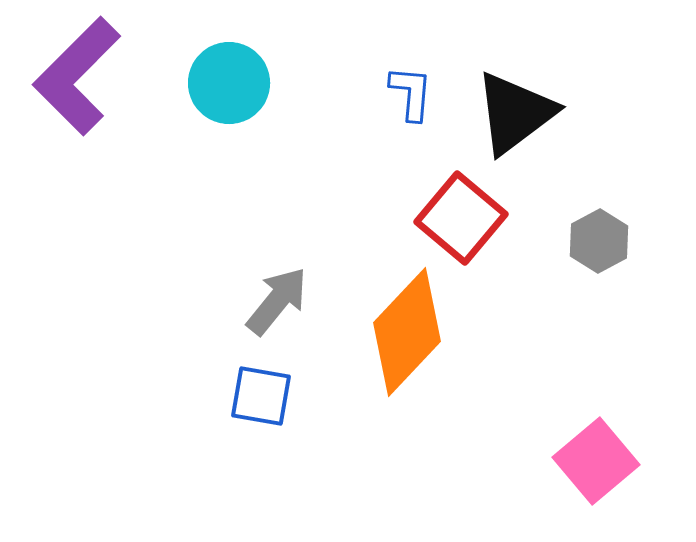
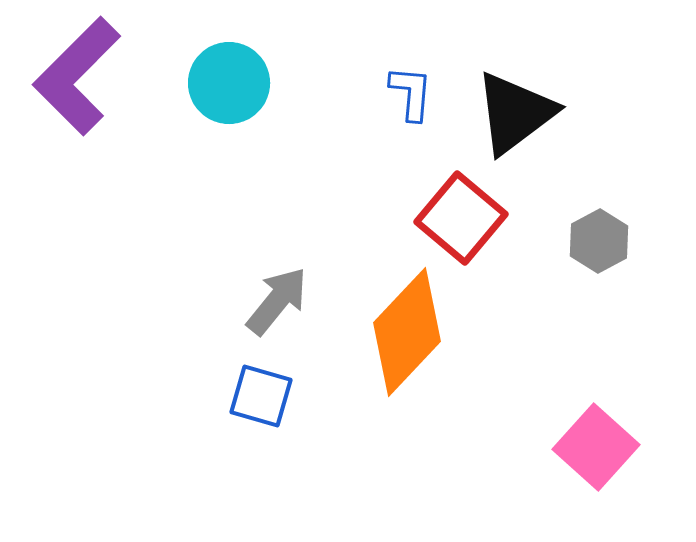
blue square: rotated 6 degrees clockwise
pink square: moved 14 px up; rotated 8 degrees counterclockwise
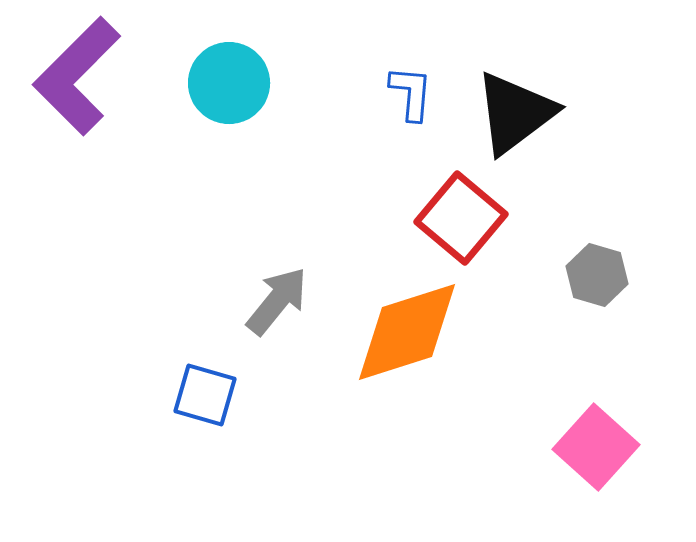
gray hexagon: moved 2 px left, 34 px down; rotated 16 degrees counterclockwise
orange diamond: rotated 29 degrees clockwise
blue square: moved 56 px left, 1 px up
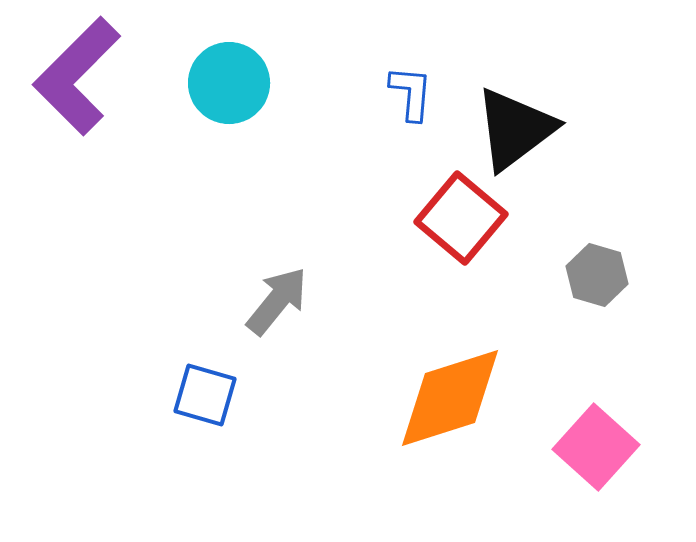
black triangle: moved 16 px down
orange diamond: moved 43 px right, 66 px down
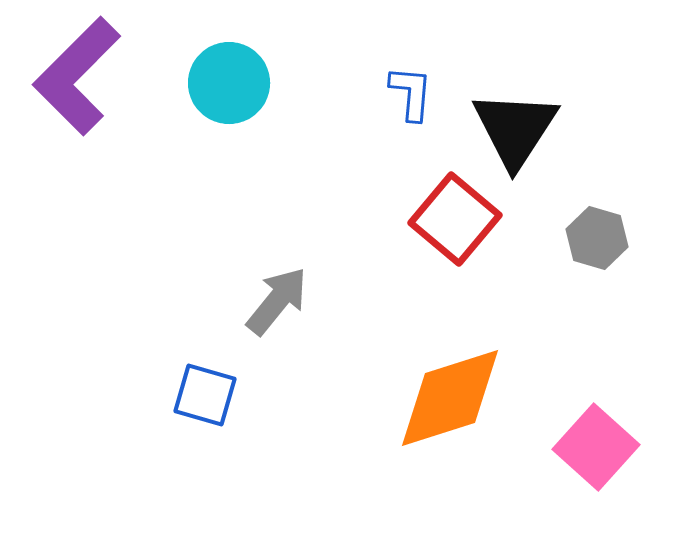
black triangle: rotated 20 degrees counterclockwise
red square: moved 6 px left, 1 px down
gray hexagon: moved 37 px up
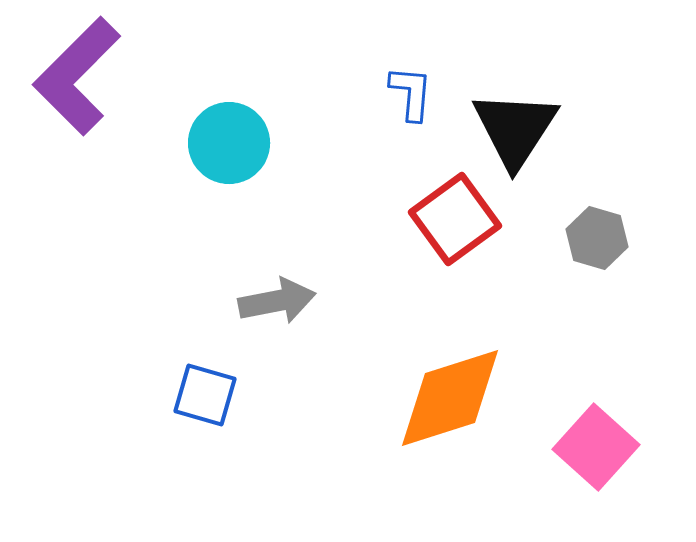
cyan circle: moved 60 px down
red square: rotated 14 degrees clockwise
gray arrow: rotated 40 degrees clockwise
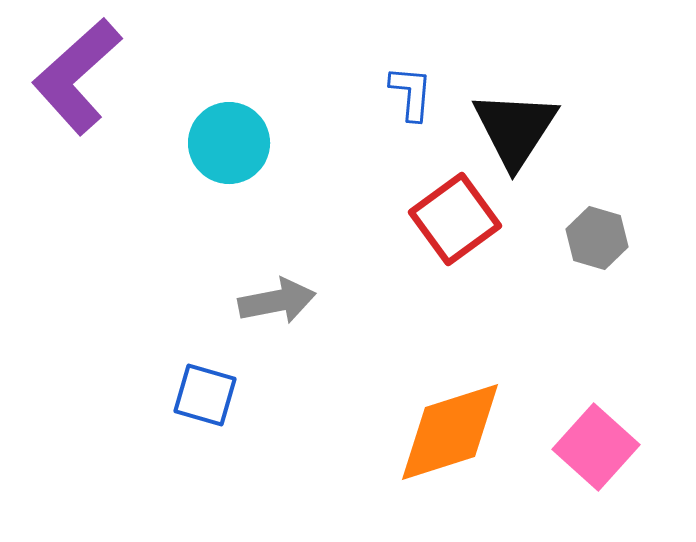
purple L-shape: rotated 3 degrees clockwise
orange diamond: moved 34 px down
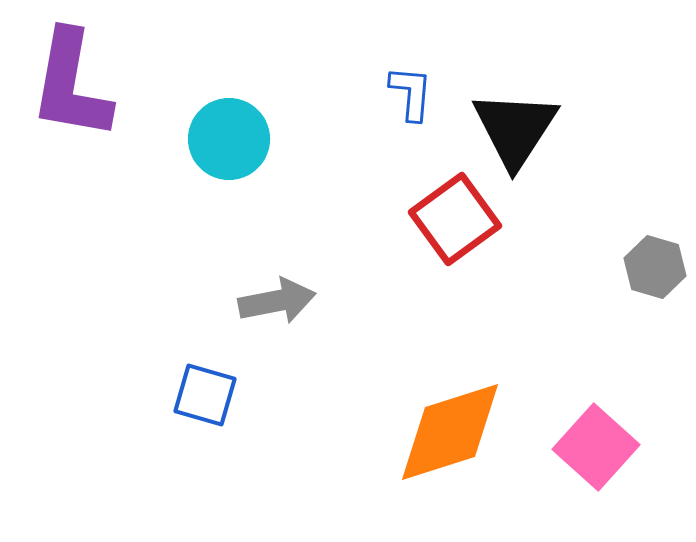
purple L-shape: moved 6 px left, 9 px down; rotated 38 degrees counterclockwise
cyan circle: moved 4 px up
gray hexagon: moved 58 px right, 29 px down
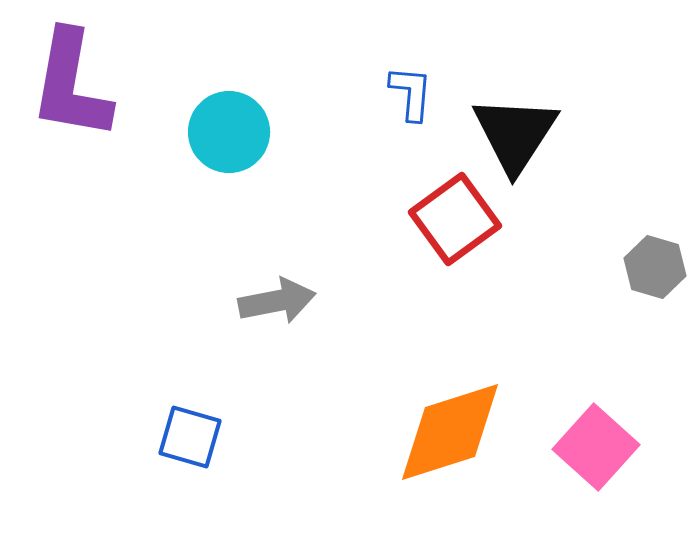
black triangle: moved 5 px down
cyan circle: moved 7 px up
blue square: moved 15 px left, 42 px down
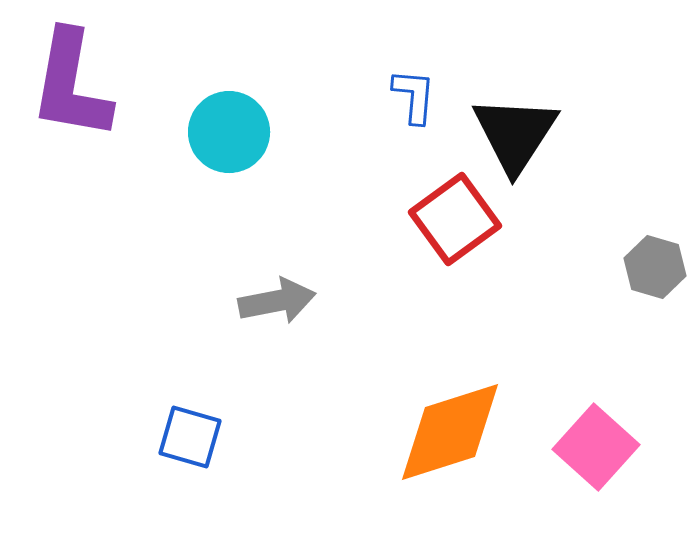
blue L-shape: moved 3 px right, 3 px down
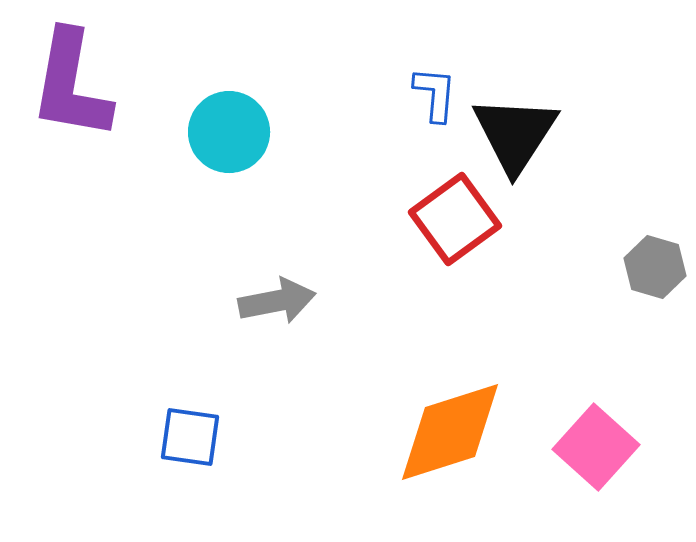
blue L-shape: moved 21 px right, 2 px up
blue square: rotated 8 degrees counterclockwise
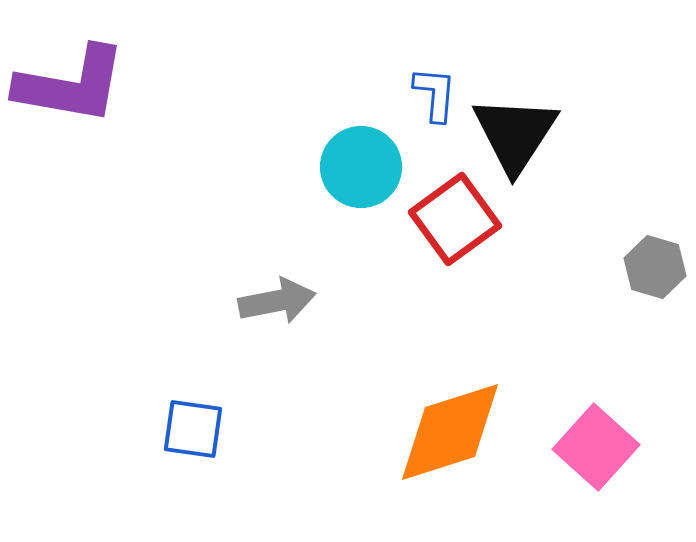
purple L-shape: rotated 90 degrees counterclockwise
cyan circle: moved 132 px right, 35 px down
blue square: moved 3 px right, 8 px up
